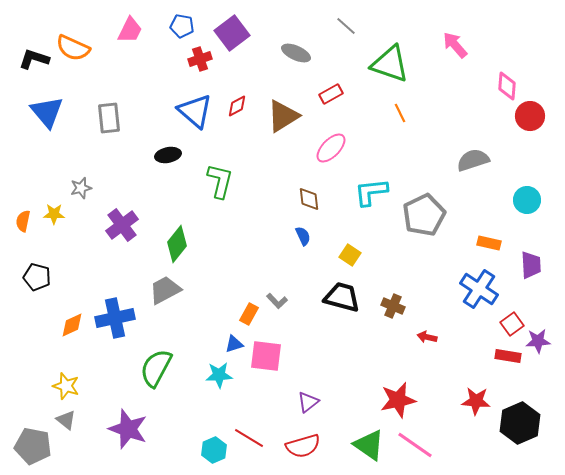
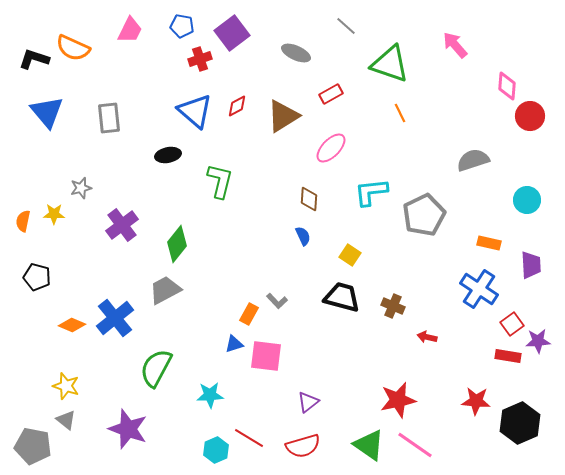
brown diamond at (309, 199): rotated 10 degrees clockwise
blue cross at (115, 318): rotated 27 degrees counterclockwise
orange diamond at (72, 325): rotated 48 degrees clockwise
cyan star at (219, 375): moved 9 px left, 20 px down
cyan hexagon at (214, 450): moved 2 px right
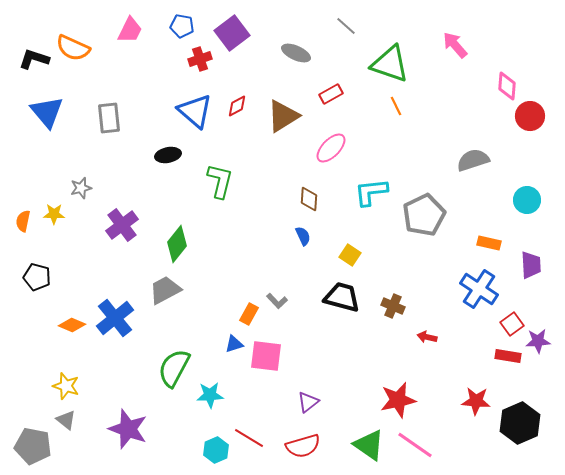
orange line at (400, 113): moved 4 px left, 7 px up
green semicircle at (156, 368): moved 18 px right
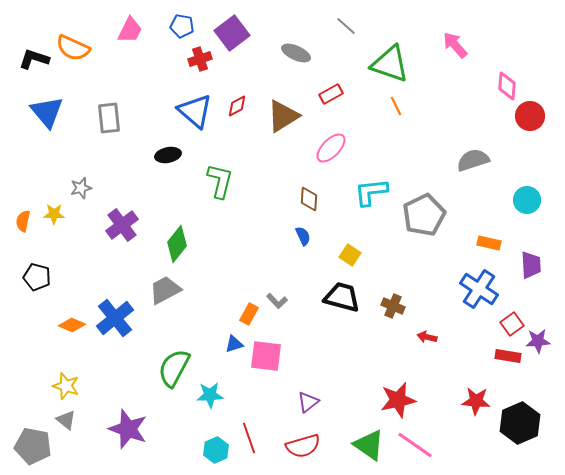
red line at (249, 438): rotated 40 degrees clockwise
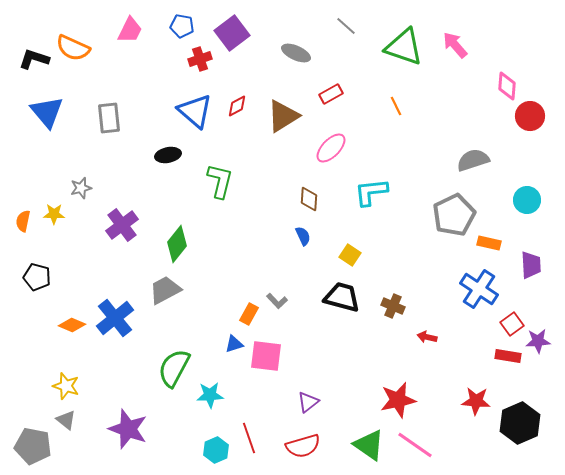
green triangle at (390, 64): moved 14 px right, 17 px up
gray pentagon at (424, 215): moved 30 px right
